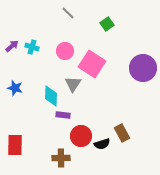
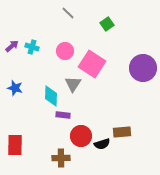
brown rectangle: moved 1 px up; rotated 66 degrees counterclockwise
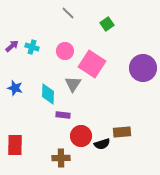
cyan diamond: moved 3 px left, 2 px up
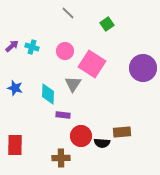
black semicircle: moved 1 px up; rotated 21 degrees clockwise
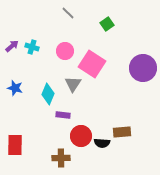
cyan diamond: rotated 20 degrees clockwise
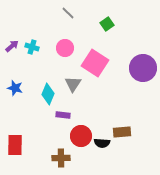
pink circle: moved 3 px up
pink square: moved 3 px right, 1 px up
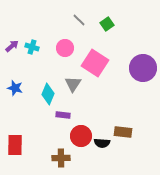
gray line: moved 11 px right, 7 px down
brown rectangle: moved 1 px right; rotated 12 degrees clockwise
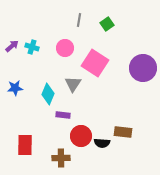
gray line: rotated 56 degrees clockwise
blue star: rotated 21 degrees counterclockwise
red rectangle: moved 10 px right
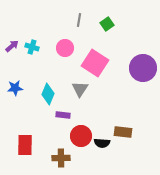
gray triangle: moved 7 px right, 5 px down
